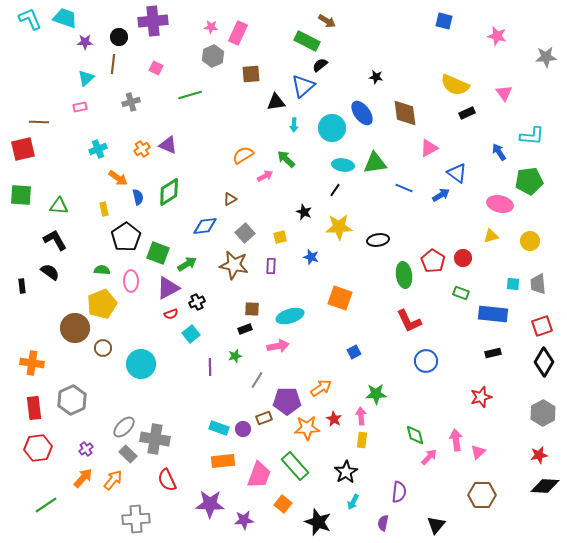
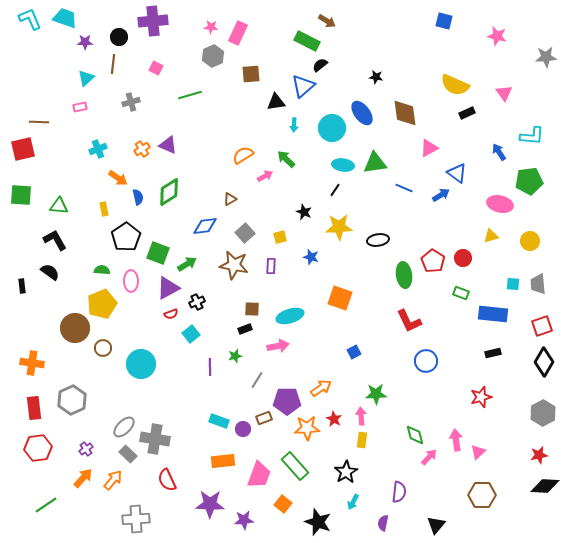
cyan rectangle at (219, 428): moved 7 px up
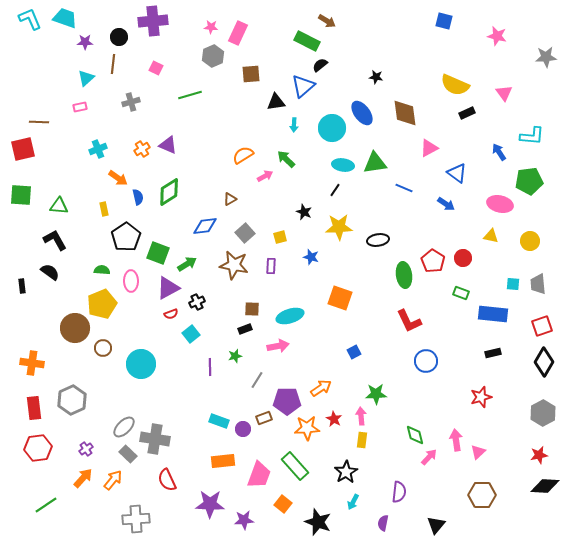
blue arrow at (441, 195): moved 5 px right, 9 px down; rotated 66 degrees clockwise
yellow triangle at (491, 236): rotated 28 degrees clockwise
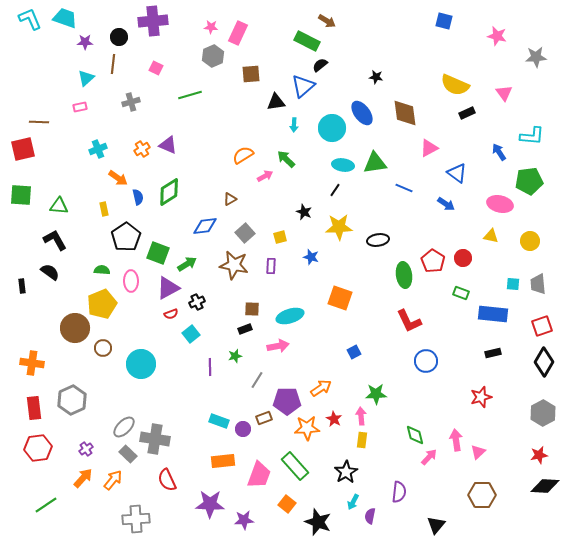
gray star at (546, 57): moved 10 px left
orange square at (283, 504): moved 4 px right
purple semicircle at (383, 523): moved 13 px left, 7 px up
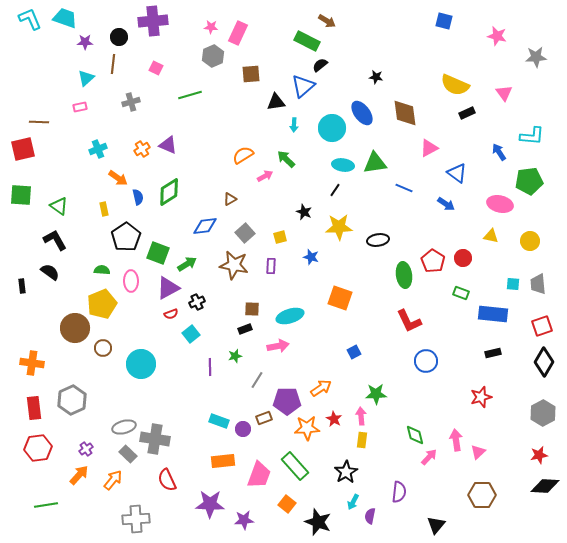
green triangle at (59, 206): rotated 30 degrees clockwise
gray ellipse at (124, 427): rotated 30 degrees clockwise
orange arrow at (83, 478): moved 4 px left, 3 px up
green line at (46, 505): rotated 25 degrees clockwise
